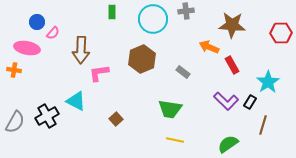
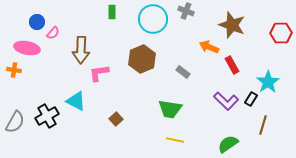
gray cross: rotated 28 degrees clockwise
brown star: rotated 16 degrees clockwise
black rectangle: moved 1 px right, 3 px up
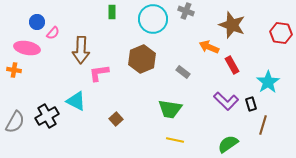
red hexagon: rotated 10 degrees clockwise
black rectangle: moved 5 px down; rotated 48 degrees counterclockwise
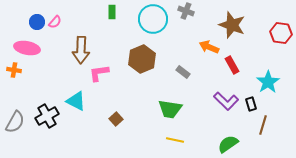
pink semicircle: moved 2 px right, 11 px up
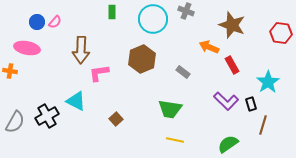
orange cross: moved 4 px left, 1 px down
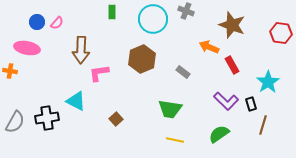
pink semicircle: moved 2 px right, 1 px down
black cross: moved 2 px down; rotated 20 degrees clockwise
green semicircle: moved 9 px left, 10 px up
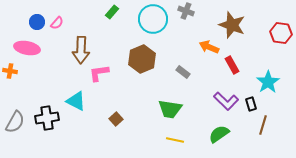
green rectangle: rotated 40 degrees clockwise
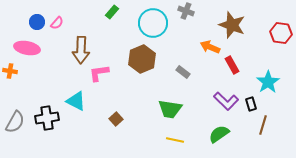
cyan circle: moved 4 px down
orange arrow: moved 1 px right
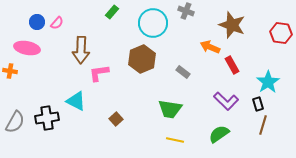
black rectangle: moved 7 px right
